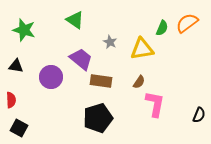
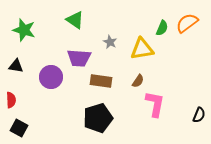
purple trapezoid: moved 2 px left, 1 px up; rotated 145 degrees clockwise
brown semicircle: moved 1 px left, 1 px up
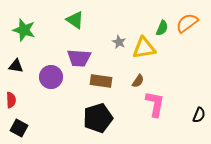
gray star: moved 9 px right
yellow triangle: moved 2 px right, 1 px up
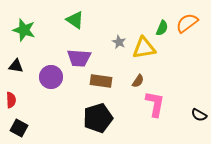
black semicircle: rotated 98 degrees clockwise
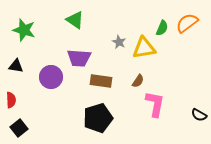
black square: rotated 24 degrees clockwise
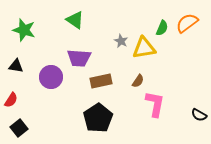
gray star: moved 2 px right, 1 px up
brown rectangle: rotated 20 degrees counterclockwise
red semicircle: rotated 35 degrees clockwise
black pentagon: rotated 16 degrees counterclockwise
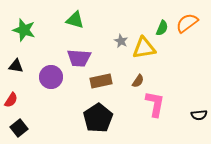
green triangle: rotated 18 degrees counterclockwise
black semicircle: rotated 35 degrees counterclockwise
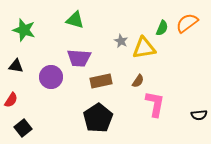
black square: moved 4 px right
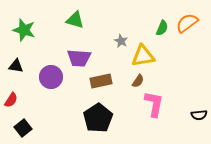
yellow triangle: moved 1 px left, 8 px down
pink L-shape: moved 1 px left
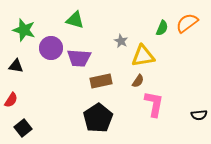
purple circle: moved 29 px up
